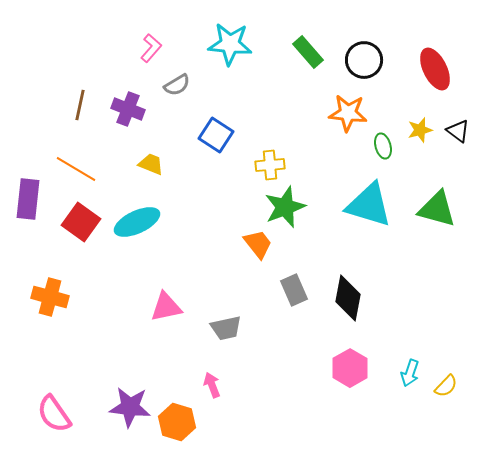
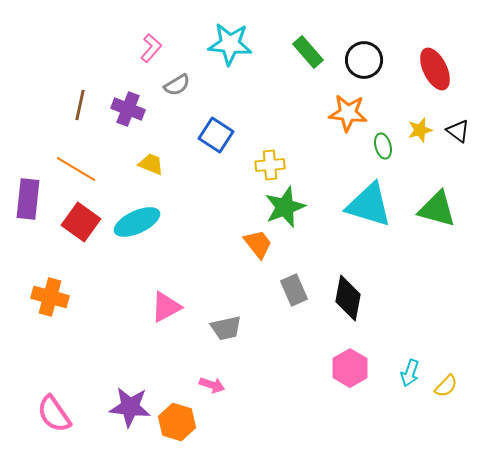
pink triangle: rotated 16 degrees counterclockwise
pink arrow: rotated 130 degrees clockwise
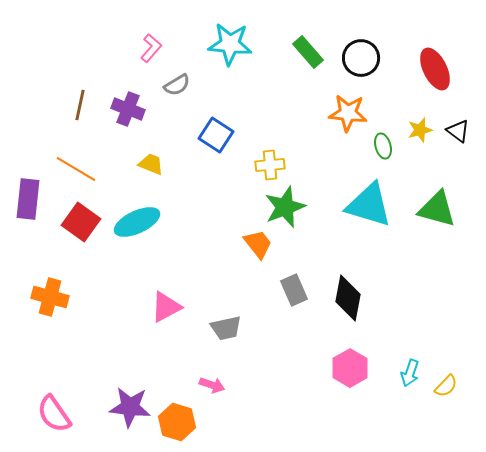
black circle: moved 3 px left, 2 px up
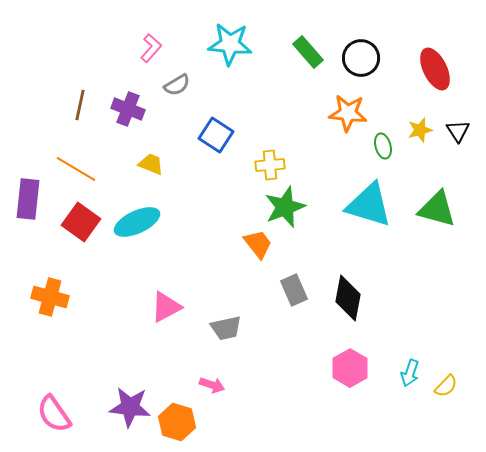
black triangle: rotated 20 degrees clockwise
